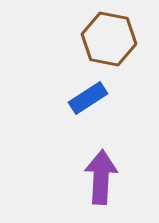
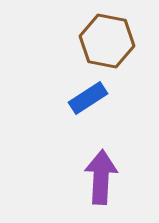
brown hexagon: moved 2 px left, 2 px down
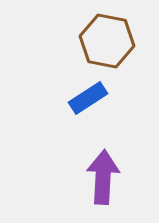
purple arrow: moved 2 px right
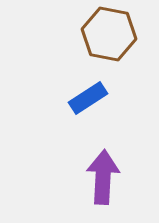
brown hexagon: moved 2 px right, 7 px up
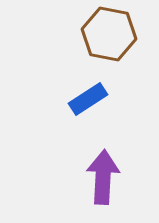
blue rectangle: moved 1 px down
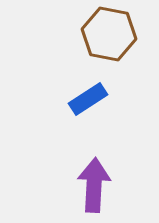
purple arrow: moved 9 px left, 8 px down
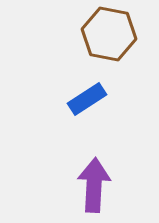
blue rectangle: moved 1 px left
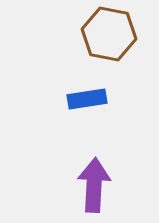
blue rectangle: rotated 24 degrees clockwise
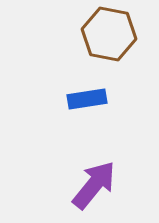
purple arrow: rotated 36 degrees clockwise
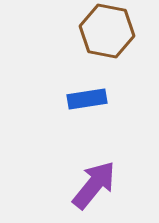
brown hexagon: moved 2 px left, 3 px up
